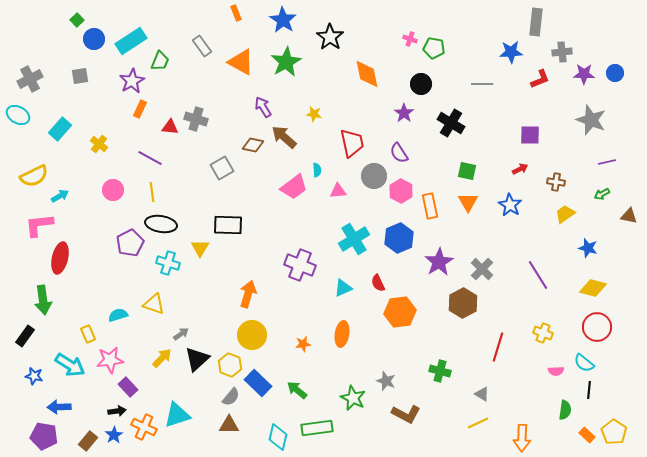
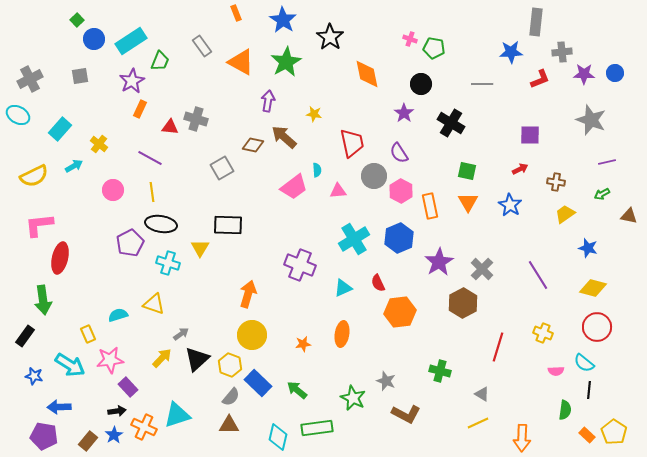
purple arrow at (263, 107): moved 5 px right, 6 px up; rotated 40 degrees clockwise
cyan arrow at (60, 196): moved 14 px right, 30 px up
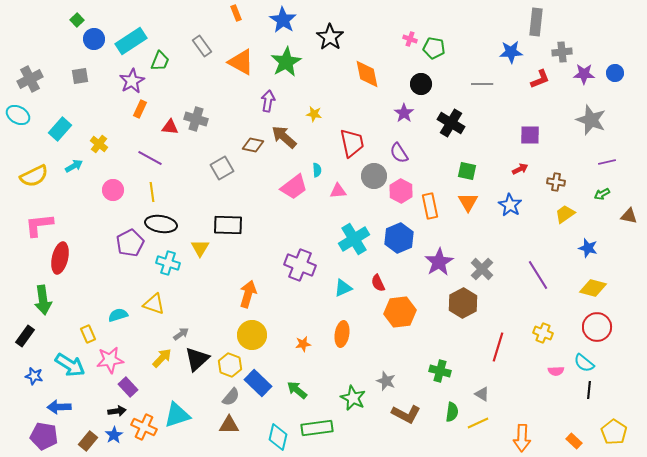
green semicircle at (565, 410): moved 113 px left, 2 px down
orange rectangle at (587, 435): moved 13 px left, 6 px down
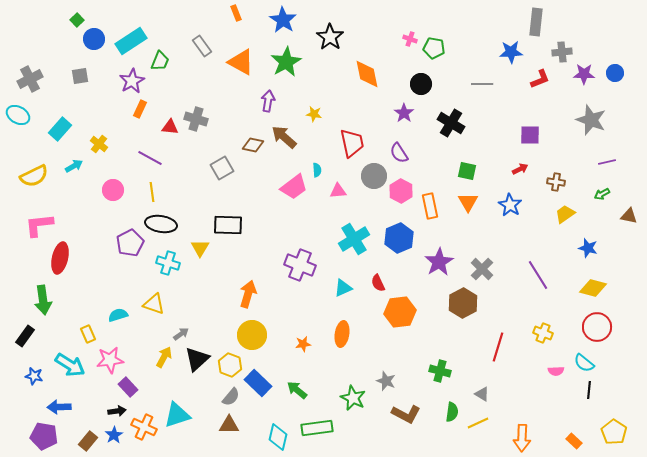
yellow arrow at (162, 358): moved 2 px right, 1 px up; rotated 15 degrees counterclockwise
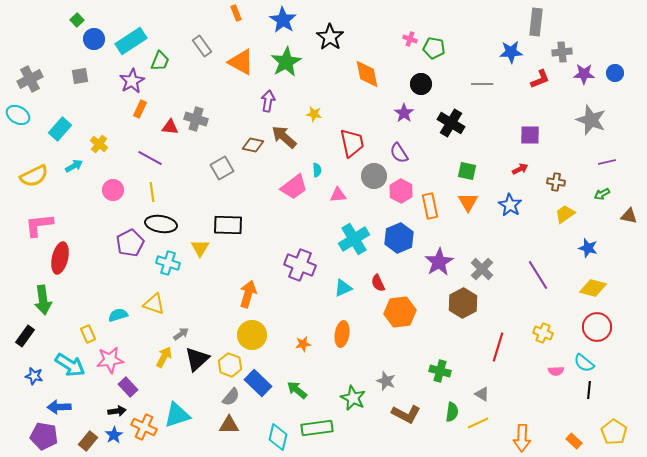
pink triangle at (338, 191): moved 4 px down
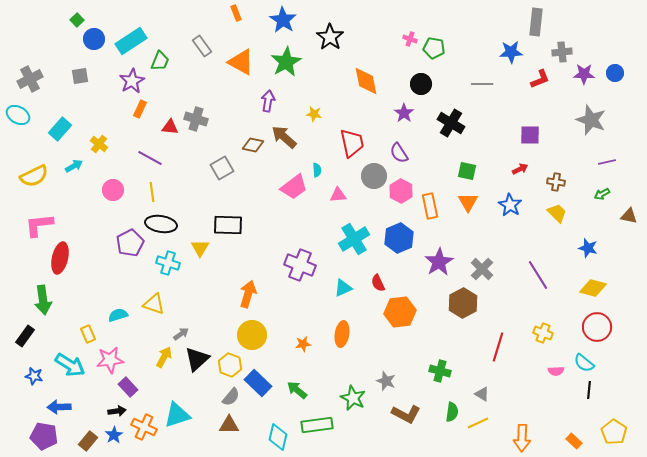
orange diamond at (367, 74): moved 1 px left, 7 px down
yellow trapezoid at (565, 214): moved 8 px left, 1 px up; rotated 80 degrees clockwise
green rectangle at (317, 428): moved 3 px up
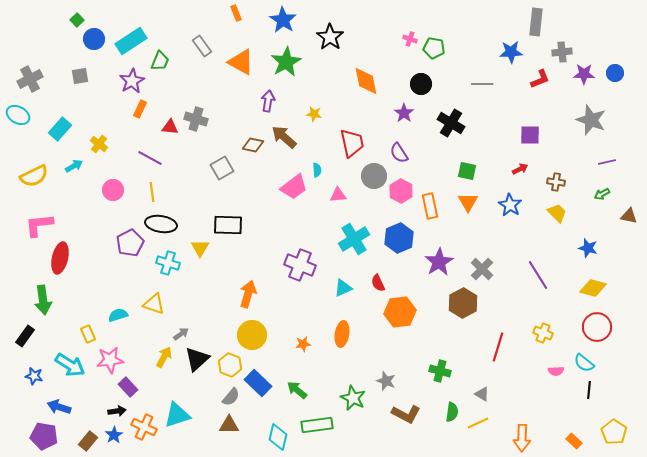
blue arrow at (59, 407): rotated 20 degrees clockwise
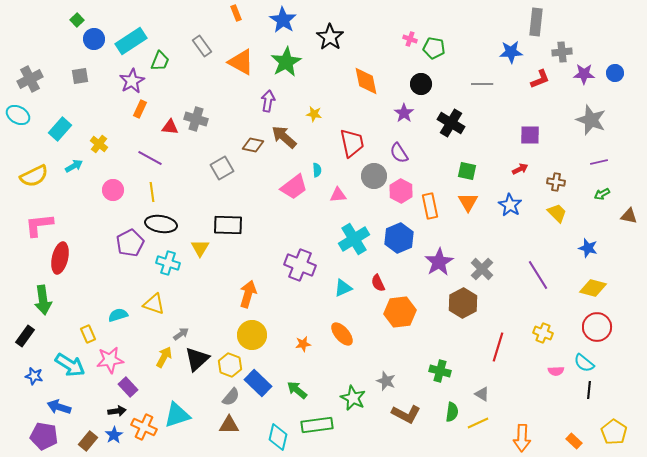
purple line at (607, 162): moved 8 px left
orange ellipse at (342, 334): rotated 50 degrees counterclockwise
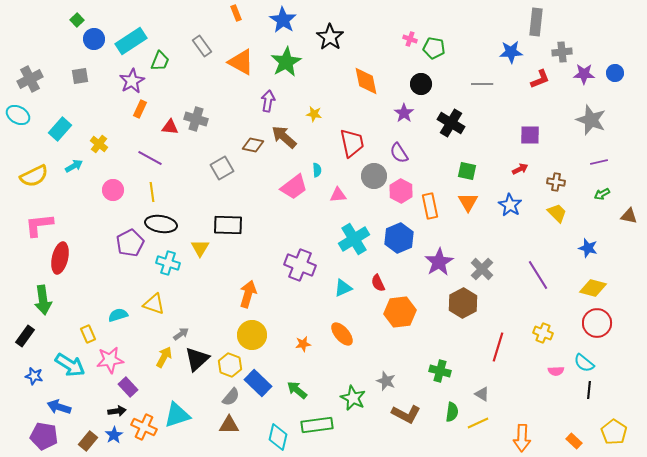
red circle at (597, 327): moved 4 px up
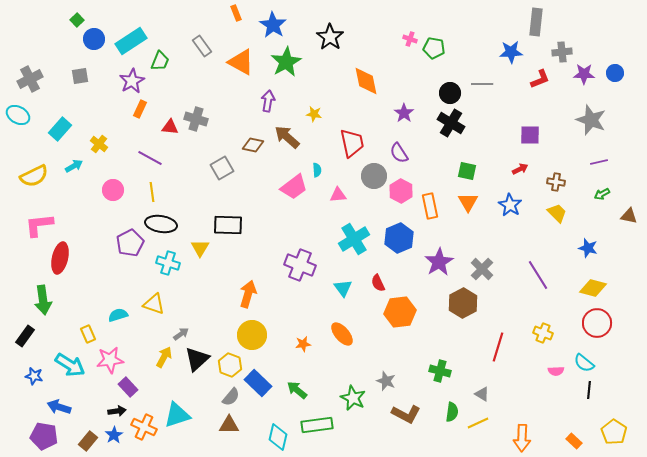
blue star at (283, 20): moved 10 px left, 5 px down
black circle at (421, 84): moved 29 px right, 9 px down
brown arrow at (284, 137): moved 3 px right
cyan triangle at (343, 288): rotated 42 degrees counterclockwise
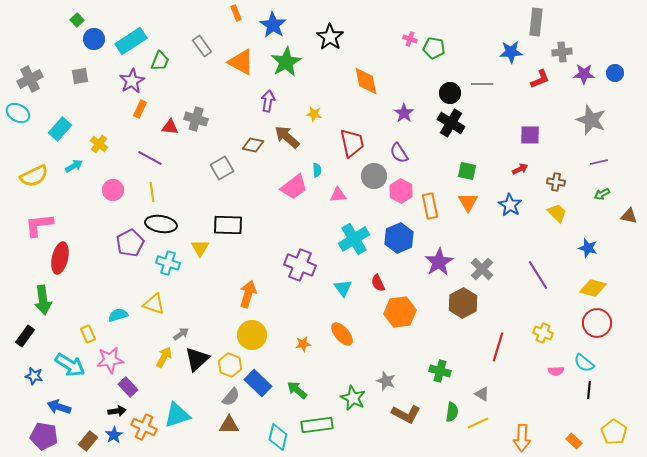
cyan ellipse at (18, 115): moved 2 px up
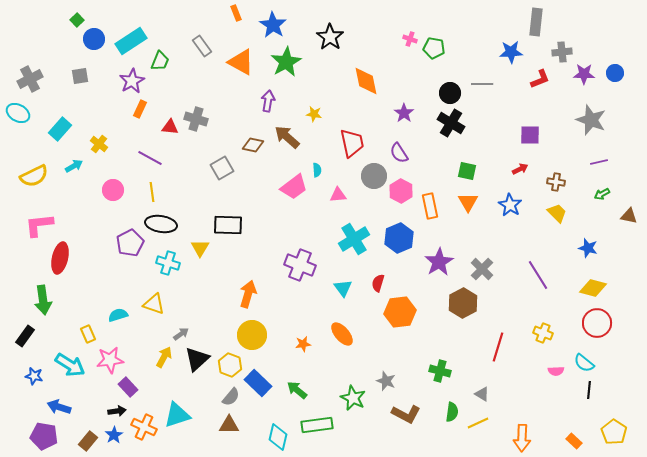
red semicircle at (378, 283): rotated 42 degrees clockwise
